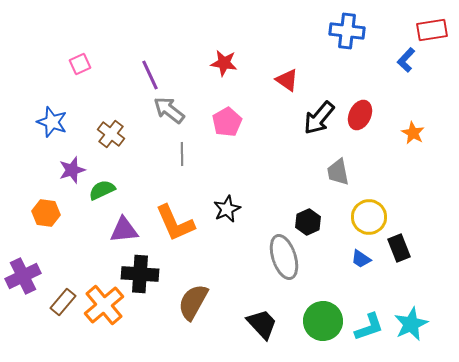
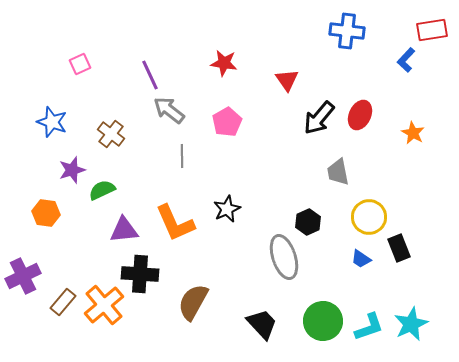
red triangle: rotated 20 degrees clockwise
gray line: moved 2 px down
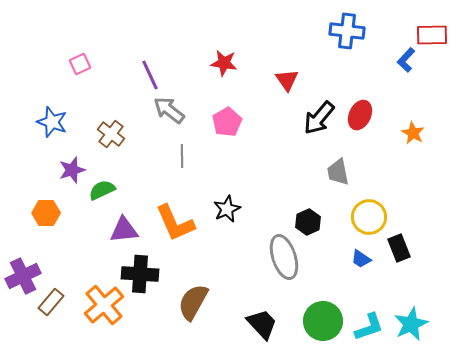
red rectangle: moved 5 px down; rotated 8 degrees clockwise
orange hexagon: rotated 8 degrees counterclockwise
brown rectangle: moved 12 px left
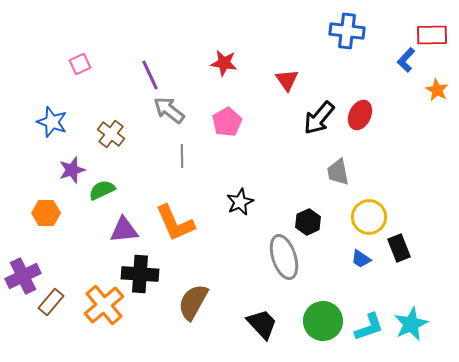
orange star: moved 24 px right, 43 px up
black star: moved 13 px right, 7 px up
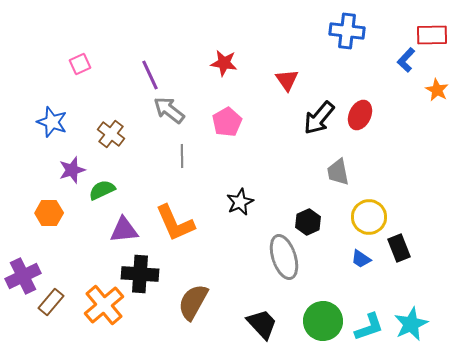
orange hexagon: moved 3 px right
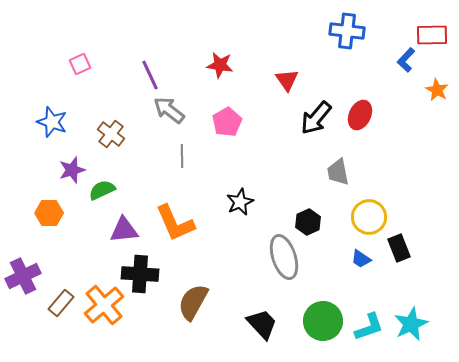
red star: moved 4 px left, 2 px down
black arrow: moved 3 px left
brown rectangle: moved 10 px right, 1 px down
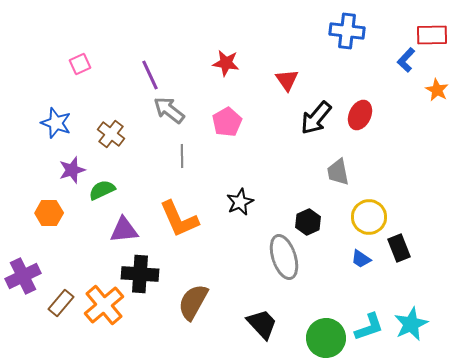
red star: moved 6 px right, 2 px up
blue star: moved 4 px right, 1 px down
orange L-shape: moved 4 px right, 4 px up
green circle: moved 3 px right, 17 px down
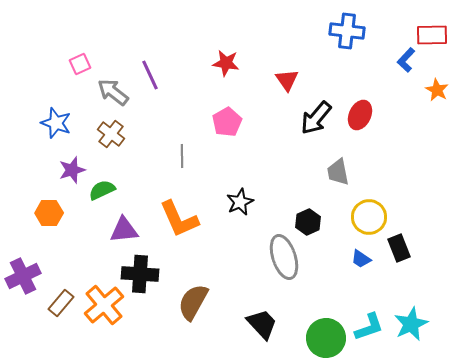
gray arrow: moved 56 px left, 18 px up
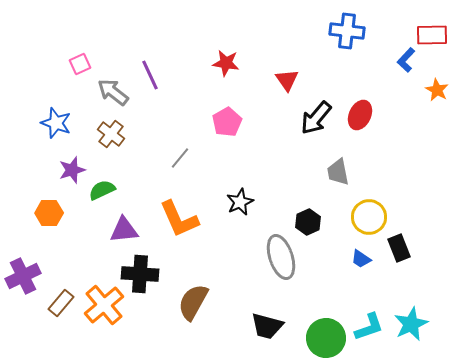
gray line: moved 2 px left, 2 px down; rotated 40 degrees clockwise
gray ellipse: moved 3 px left
black trapezoid: moved 5 px right, 2 px down; rotated 148 degrees clockwise
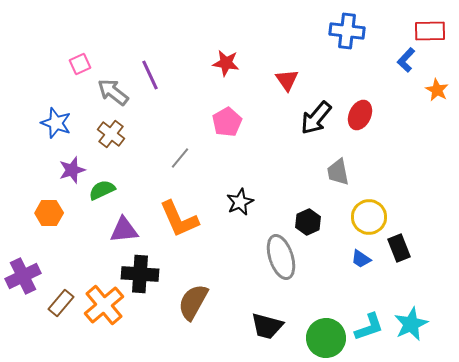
red rectangle: moved 2 px left, 4 px up
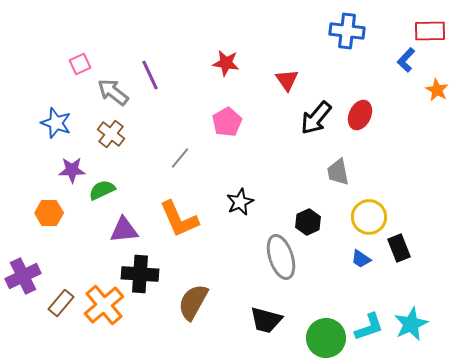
purple star: rotated 16 degrees clockwise
black trapezoid: moved 1 px left, 6 px up
